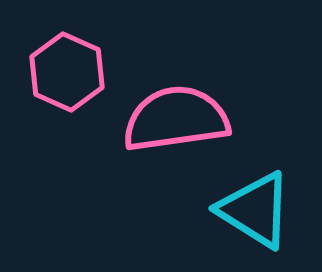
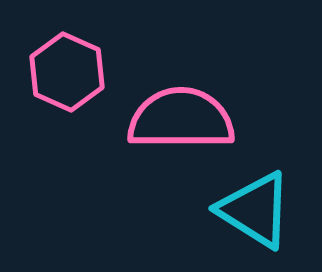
pink semicircle: moved 5 px right; rotated 8 degrees clockwise
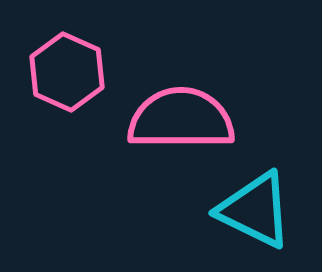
cyan triangle: rotated 6 degrees counterclockwise
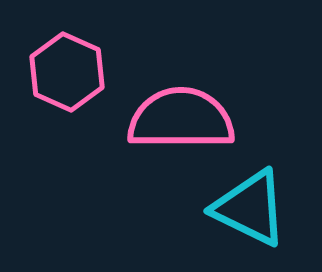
cyan triangle: moved 5 px left, 2 px up
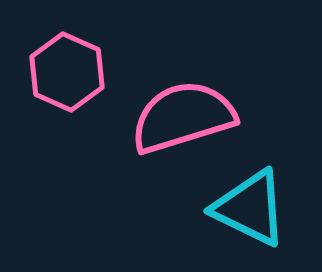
pink semicircle: moved 2 px right, 2 px up; rotated 17 degrees counterclockwise
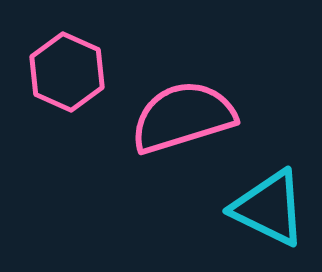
cyan triangle: moved 19 px right
